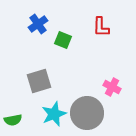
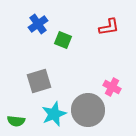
red L-shape: moved 8 px right; rotated 100 degrees counterclockwise
gray circle: moved 1 px right, 3 px up
green semicircle: moved 3 px right, 1 px down; rotated 18 degrees clockwise
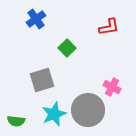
blue cross: moved 2 px left, 5 px up
green square: moved 4 px right, 8 px down; rotated 24 degrees clockwise
gray square: moved 3 px right, 1 px up
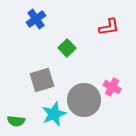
gray circle: moved 4 px left, 10 px up
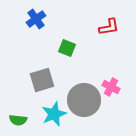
green square: rotated 24 degrees counterclockwise
pink cross: moved 1 px left
green semicircle: moved 2 px right, 1 px up
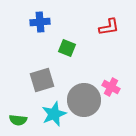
blue cross: moved 4 px right, 3 px down; rotated 30 degrees clockwise
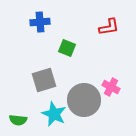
gray square: moved 2 px right
cyan star: rotated 25 degrees counterclockwise
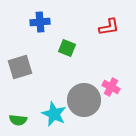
gray square: moved 24 px left, 13 px up
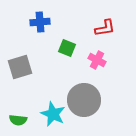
red L-shape: moved 4 px left, 1 px down
pink cross: moved 14 px left, 27 px up
cyan star: moved 1 px left
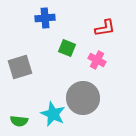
blue cross: moved 5 px right, 4 px up
gray circle: moved 1 px left, 2 px up
green semicircle: moved 1 px right, 1 px down
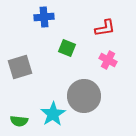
blue cross: moved 1 px left, 1 px up
pink cross: moved 11 px right
gray circle: moved 1 px right, 2 px up
cyan star: rotated 15 degrees clockwise
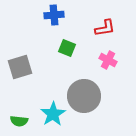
blue cross: moved 10 px right, 2 px up
